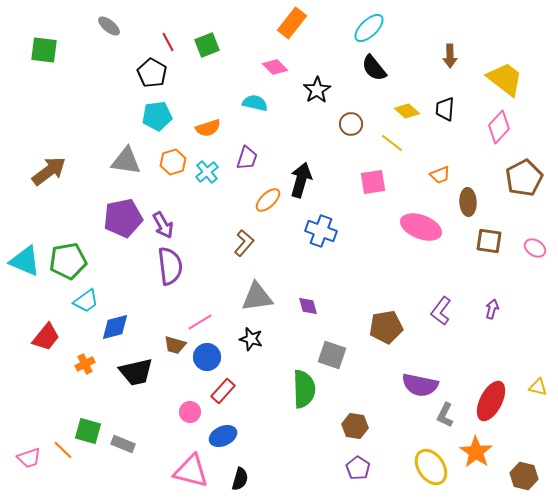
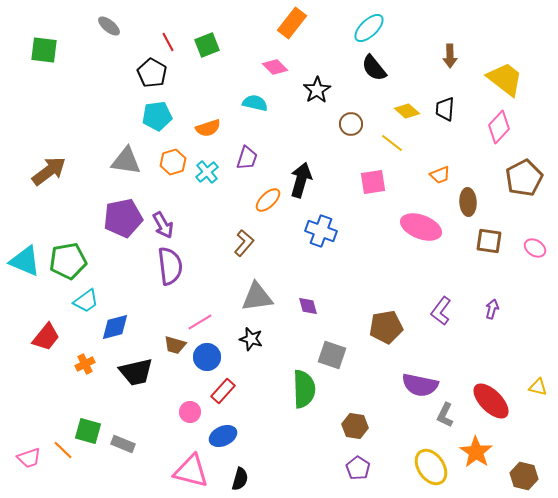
red ellipse at (491, 401): rotated 72 degrees counterclockwise
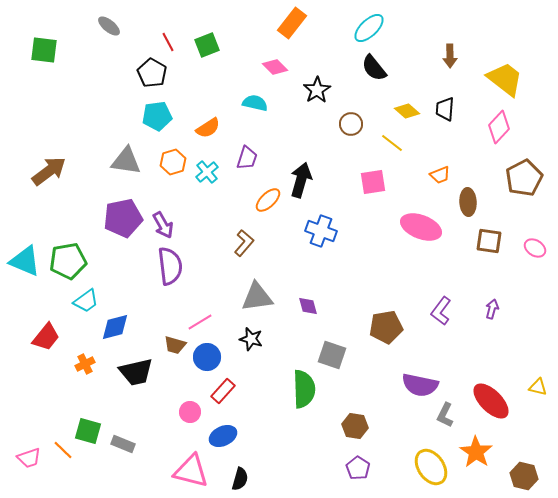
orange semicircle at (208, 128): rotated 15 degrees counterclockwise
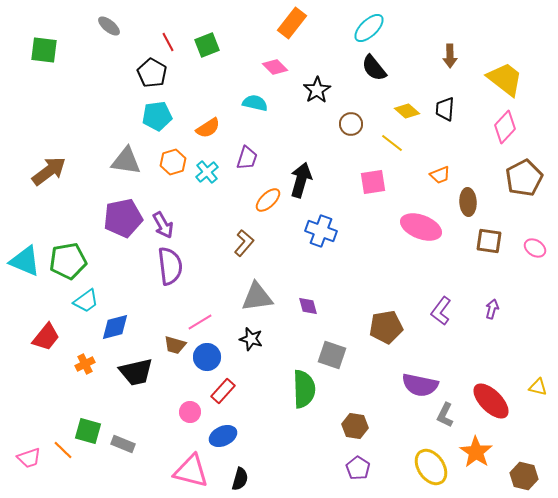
pink diamond at (499, 127): moved 6 px right
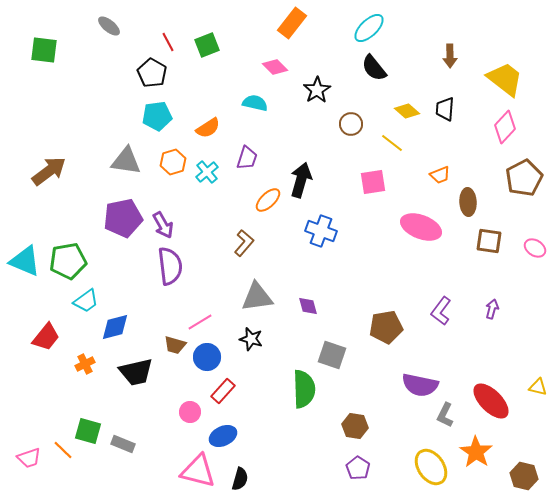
pink triangle at (191, 471): moved 7 px right
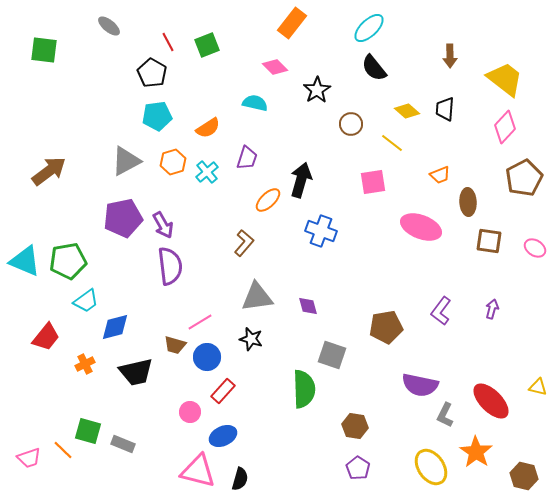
gray triangle at (126, 161): rotated 36 degrees counterclockwise
